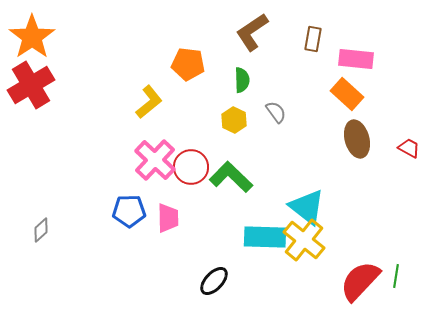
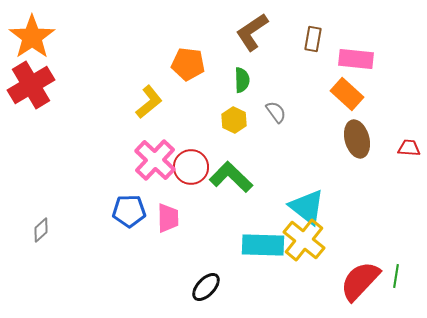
red trapezoid: rotated 25 degrees counterclockwise
cyan rectangle: moved 2 px left, 8 px down
black ellipse: moved 8 px left, 6 px down
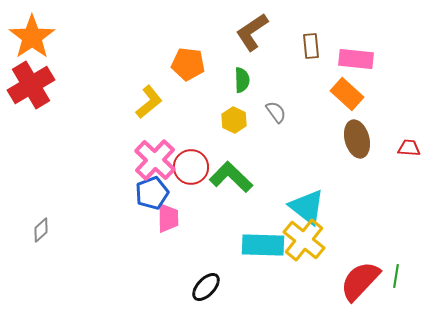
brown rectangle: moved 2 px left, 7 px down; rotated 15 degrees counterclockwise
blue pentagon: moved 23 px right, 18 px up; rotated 20 degrees counterclockwise
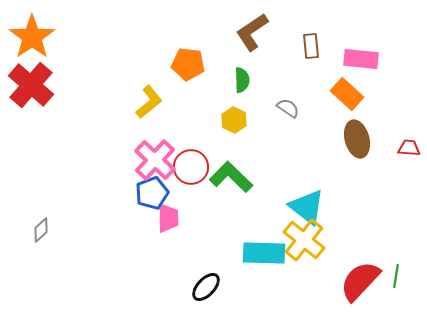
pink rectangle: moved 5 px right
red cross: rotated 18 degrees counterclockwise
gray semicircle: moved 12 px right, 4 px up; rotated 20 degrees counterclockwise
cyan rectangle: moved 1 px right, 8 px down
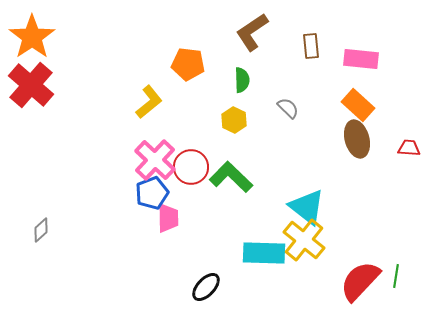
orange rectangle: moved 11 px right, 11 px down
gray semicircle: rotated 10 degrees clockwise
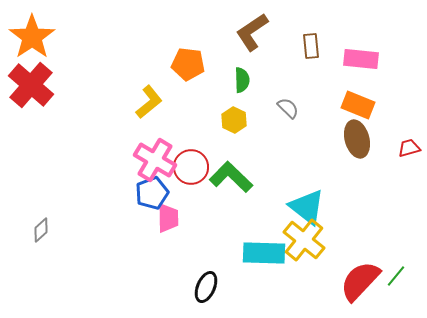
orange rectangle: rotated 20 degrees counterclockwise
red trapezoid: rotated 20 degrees counterclockwise
pink cross: rotated 12 degrees counterclockwise
green line: rotated 30 degrees clockwise
black ellipse: rotated 20 degrees counterclockwise
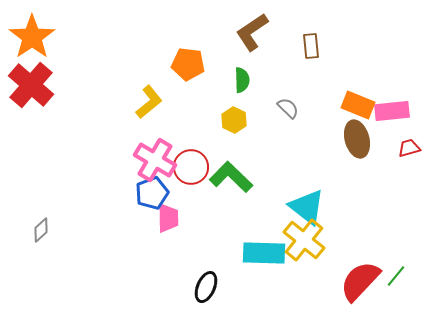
pink rectangle: moved 31 px right, 52 px down; rotated 12 degrees counterclockwise
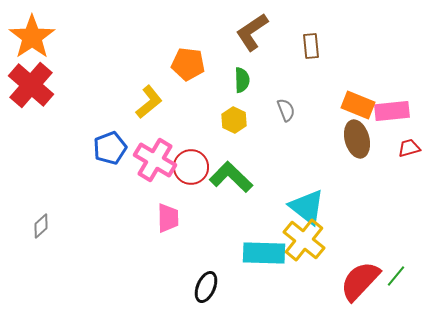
gray semicircle: moved 2 px left, 2 px down; rotated 25 degrees clockwise
blue pentagon: moved 42 px left, 45 px up
gray diamond: moved 4 px up
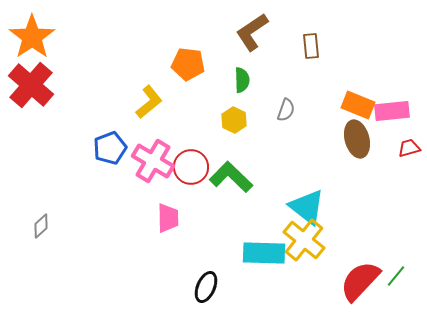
gray semicircle: rotated 40 degrees clockwise
pink cross: moved 2 px left, 1 px down
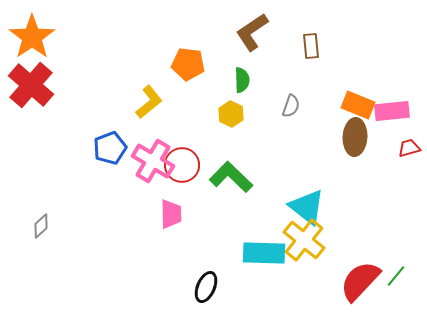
gray semicircle: moved 5 px right, 4 px up
yellow hexagon: moved 3 px left, 6 px up
brown ellipse: moved 2 px left, 2 px up; rotated 18 degrees clockwise
red circle: moved 9 px left, 2 px up
pink trapezoid: moved 3 px right, 4 px up
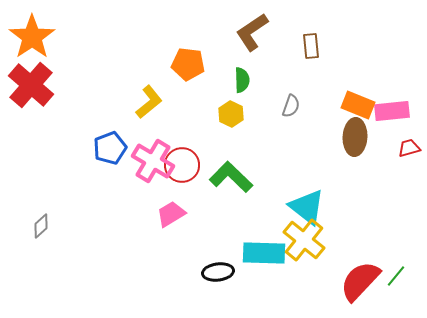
pink trapezoid: rotated 120 degrees counterclockwise
black ellipse: moved 12 px right, 15 px up; rotated 60 degrees clockwise
